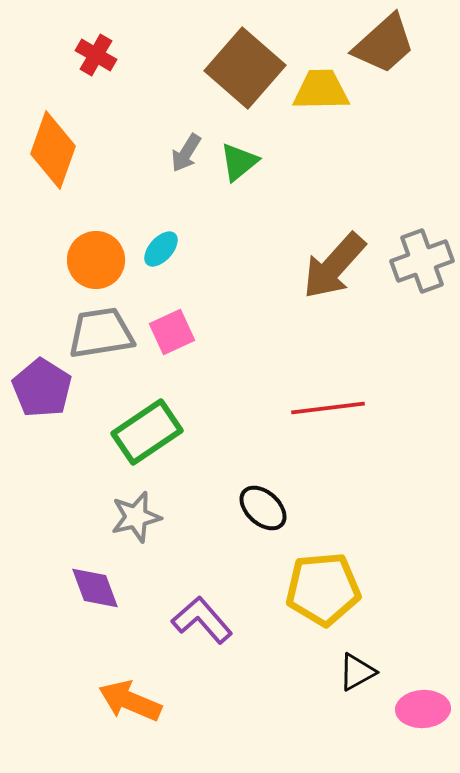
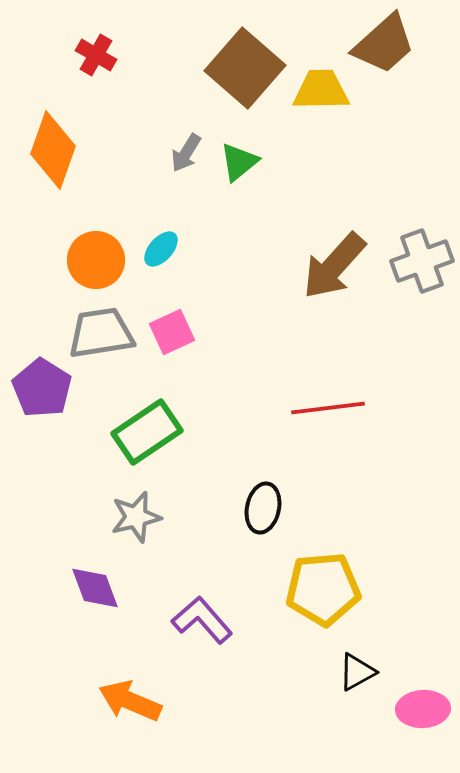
black ellipse: rotated 60 degrees clockwise
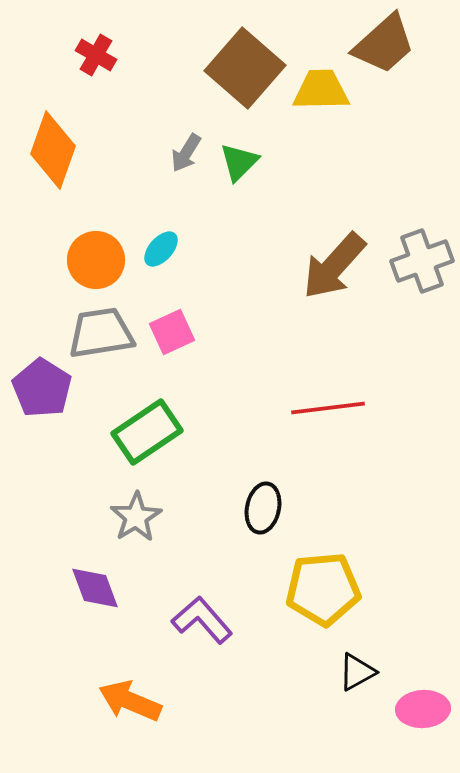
green triangle: rotated 6 degrees counterclockwise
gray star: rotated 18 degrees counterclockwise
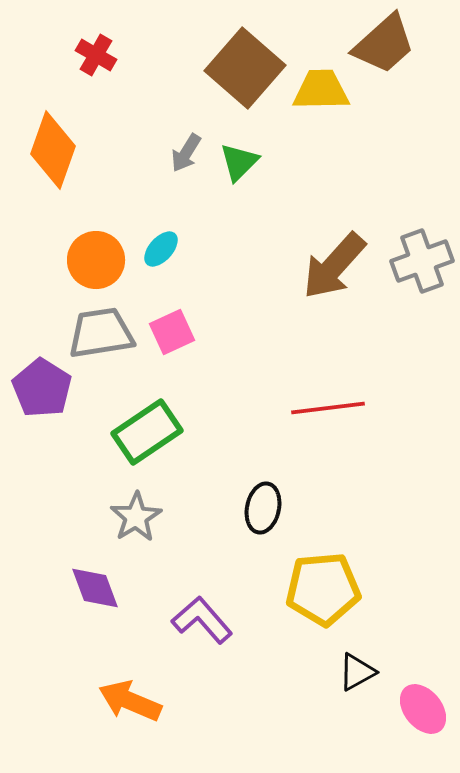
pink ellipse: rotated 54 degrees clockwise
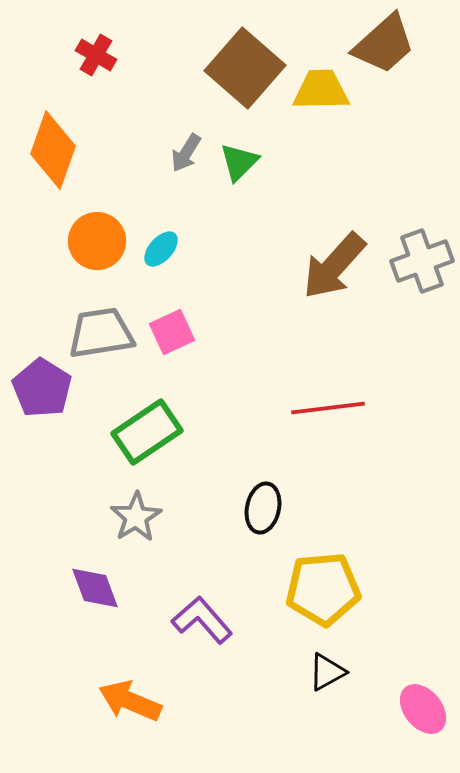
orange circle: moved 1 px right, 19 px up
black triangle: moved 30 px left
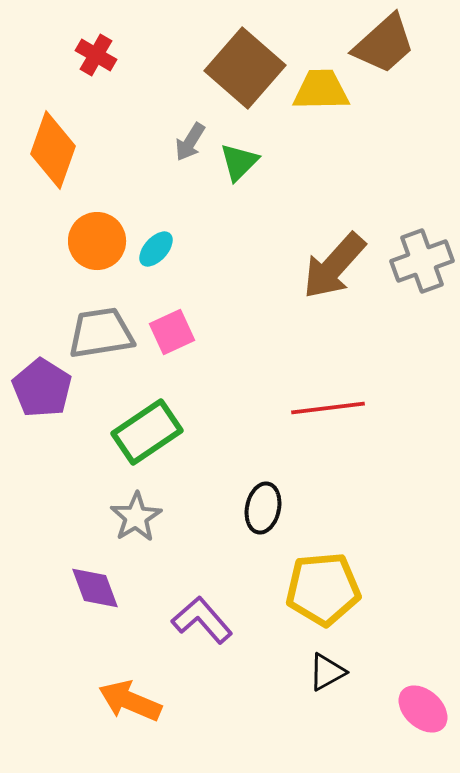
gray arrow: moved 4 px right, 11 px up
cyan ellipse: moved 5 px left
pink ellipse: rotated 9 degrees counterclockwise
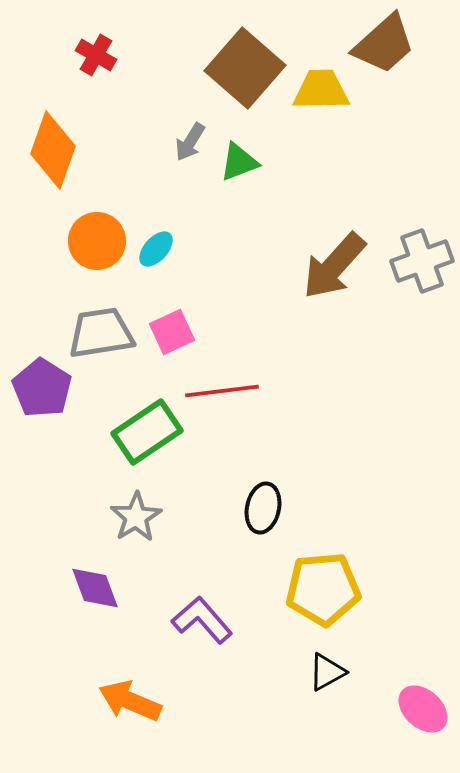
green triangle: rotated 24 degrees clockwise
red line: moved 106 px left, 17 px up
